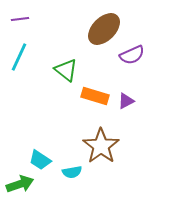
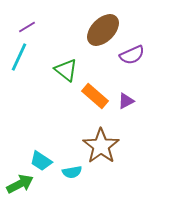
purple line: moved 7 px right, 8 px down; rotated 24 degrees counterclockwise
brown ellipse: moved 1 px left, 1 px down
orange rectangle: rotated 24 degrees clockwise
cyan trapezoid: moved 1 px right, 1 px down
green arrow: rotated 8 degrees counterclockwise
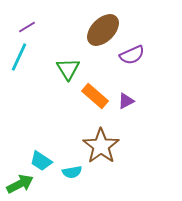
green triangle: moved 2 px right, 1 px up; rotated 20 degrees clockwise
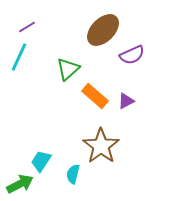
green triangle: rotated 20 degrees clockwise
cyan trapezoid: rotated 90 degrees clockwise
cyan semicircle: moved 1 px right, 2 px down; rotated 114 degrees clockwise
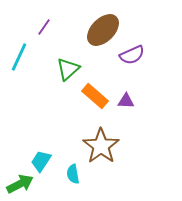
purple line: moved 17 px right; rotated 24 degrees counterclockwise
purple triangle: rotated 30 degrees clockwise
cyan semicircle: rotated 24 degrees counterclockwise
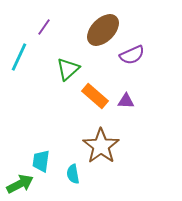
cyan trapezoid: rotated 25 degrees counterclockwise
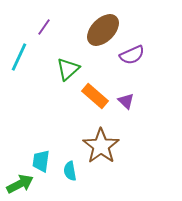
purple triangle: rotated 42 degrees clockwise
cyan semicircle: moved 3 px left, 3 px up
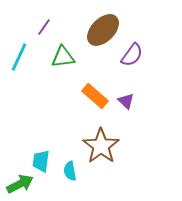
purple semicircle: rotated 30 degrees counterclockwise
green triangle: moved 5 px left, 12 px up; rotated 35 degrees clockwise
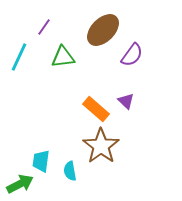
orange rectangle: moved 1 px right, 13 px down
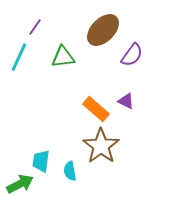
purple line: moved 9 px left
purple triangle: rotated 18 degrees counterclockwise
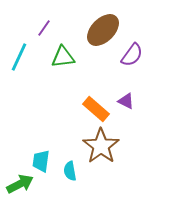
purple line: moved 9 px right, 1 px down
